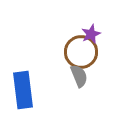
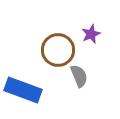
brown circle: moved 23 px left, 2 px up
blue rectangle: rotated 63 degrees counterclockwise
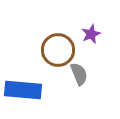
gray semicircle: moved 2 px up
blue rectangle: rotated 15 degrees counterclockwise
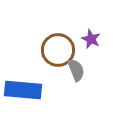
purple star: moved 5 px down; rotated 24 degrees counterclockwise
gray semicircle: moved 3 px left, 4 px up
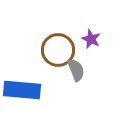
blue rectangle: moved 1 px left
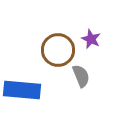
gray semicircle: moved 5 px right, 6 px down
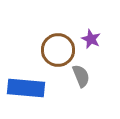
blue rectangle: moved 4 px right, 2 px up
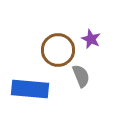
blue rectangle: moved 4 px right, 1 px down
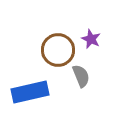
blue rectangle: moved 3 px down; rotated 18 degrees counterclockwise
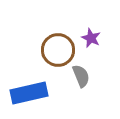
purple star: moved 1 px up
blue rectangle: moved 1 px left, 1 px down
